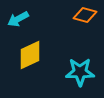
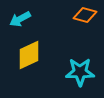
cyan arrow: moved 2 px right
yellow diamond: moved 1 px left
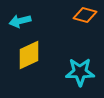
cyan arrow: moved 2 px down; rotated 15 degrees clockwise
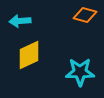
cyan arrow: rotated 10 degrees clockwise
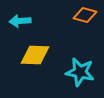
yellow diamond: moved 6 px right; rotated 28 degrees clockwise
cyan star: rotated 12 degrees clockwise
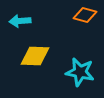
yellow diamond: moved 1 px down
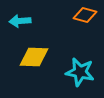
yellow diamond: moved 1 px left, 1 px down
